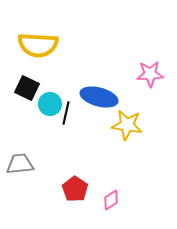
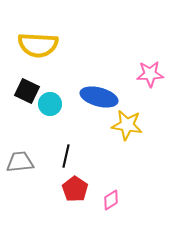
black square: moved 3 px down
black line: moved 43 px down
gray trapezoid: moved 2 px up
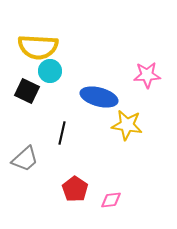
yellow semicircle: moved 2 px down
pink star: moved 3 px left, 1 px down
cyan circle: moved 33 px up
black line: moved 4 px left, 23 px up
gray trapezoid: moved 5 px right, 3 px up; rotated 144 degrees clockwise
pink diamond: rotated 25 degrees clockwise
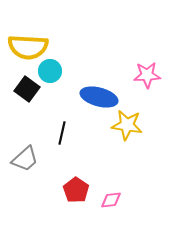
yellow semicircle: moved 10 px left
black square: moved 2 px up; rotated 10 degrees clockwise
red pentagon: moved 1 px right, 1 px down
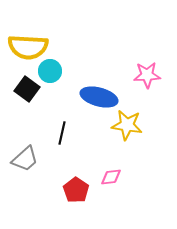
pink diamond: moved 23 px up
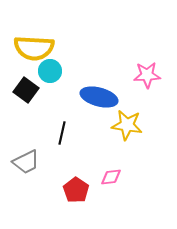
yellow semicircle: moved 6 px right, 1 px down
black square: moved 1 px left, 1 px down
gray trapezoid: moved 1 px right, 3 px down; rotated 16 degrees clockwise
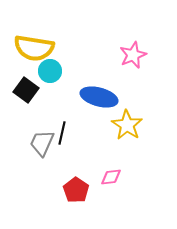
yellow semicircle: rotated 6 degrees clockwise
pink star: moved 14 px left, 20 px up; rotated 20 degrees counterclockwise
yellow star: rotated 24 degrees clockwise
gray trapezoid: moved 16 px right, 19 px up; rotated 140 degrees clockwise
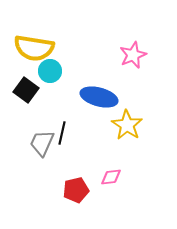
red pentagon: rotated 25 degrees clockwise
